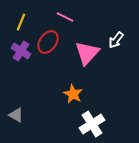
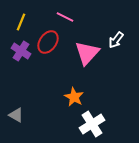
orange star: moved 1 px right, 3 px down
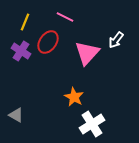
yellow line: moved 4 px right
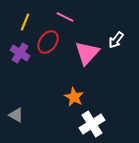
purple cross: moved 1 px left, 2 px down
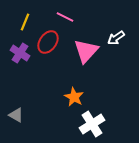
white arrow: moved 2 px up; rotated 18 degrees clockwise
pink triangle: moved 1 px left, 2 px up
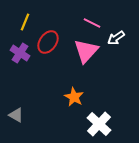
pink line: moved 27 px right, 6 px down
white cross: moved 7 px right; rotated 15 degrees counterclockwise
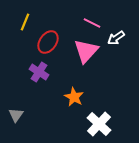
purple cross: moved 19 px right, 19 px down
gray triangle: rotated 35 degrees clockwise
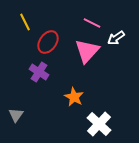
yellow line: rotated 48 degrees counterclockwise
pink triangle: moved 1 px right
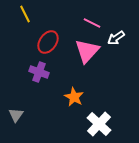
yellow line: moved 8 px up
purple cross: rotated 12 degrees counterclockwise
